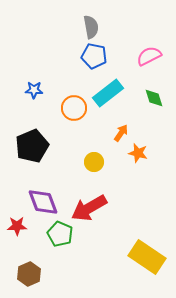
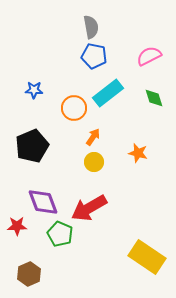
orange arrow: moved 28 px left, 4 px down
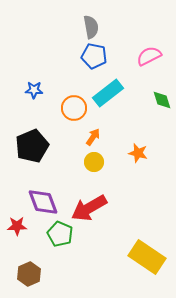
green diamond: moved 8 px right, 2 px down
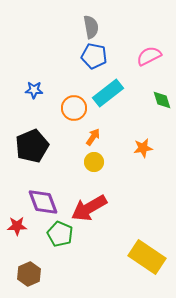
orange star: moved 5 px right, 5 px up; rotated 24 degrees counterclockwise
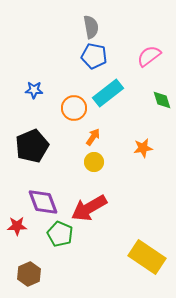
pink semicircle: rotated 10 degrees counterclockwise
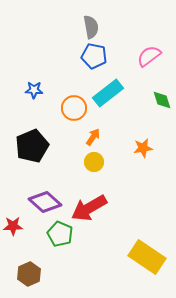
purple diamond: moved 2 px right; rotated 28 degrees counterclockwise
red star: moved 4 px left
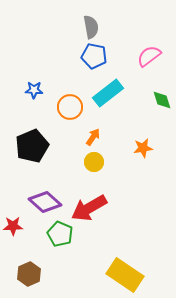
orange circle: moved 4 px left, 1 px up
yellow rectangle: moved 22 px left, 18 px down
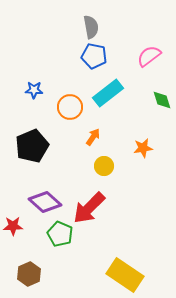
yellow circle: moved 10 px right, 4 px down
red arrow: rotated 15 degrees counterclockwise
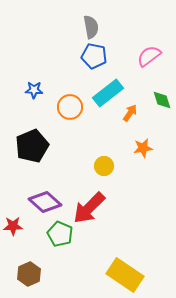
orange arrow: moved 37 px right, 24 px up
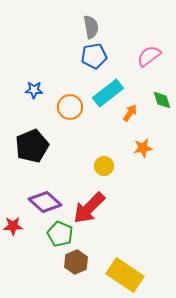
blue pentagon: rotated 20 degrees counterclockwise
brown hexagon: moved 47 px right, 12 px up
